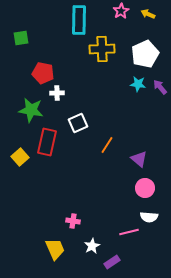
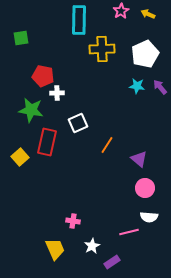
red pentagon: moved 3 px down
cyan star: moved 1 px left, 2 px down
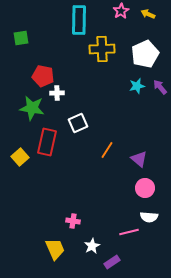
cyan star: rotated 21 degrees counterclockwise
green star: moved 1 px right, 2 px up
orange line: moved 5 px down
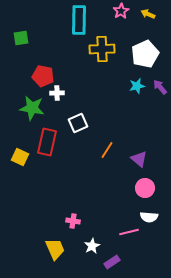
yellow square: rotated 24 degrees counterclockwise
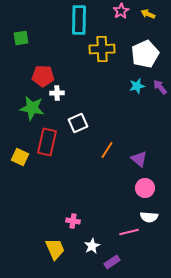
red pentagon: rotated 10 degrees counterclockwise
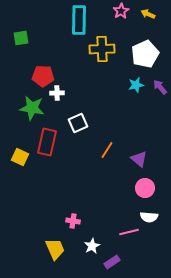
cyan star: moved 1 px left, 1 px up
